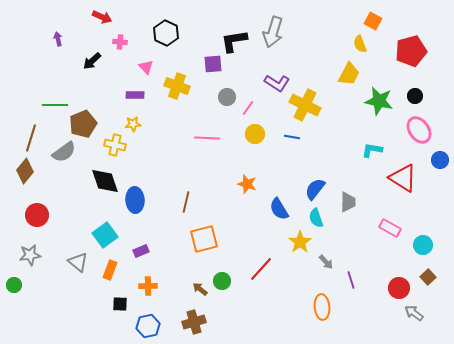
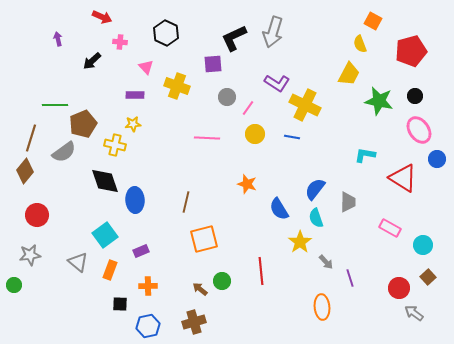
black L-shape at (234, 41): moved 3 px up; rotated 16 degrees counterclockwise
cyan L-shape at (372, 150): moved 7 px left, 5 px down
blue circle at (440, 160): moved 3 px left, 1 px up
red line at (261, 269): moved 2 px down; rotated 48 degrees counterclockwise
purple line at (351, 280): moved 1 px left, 2 px up
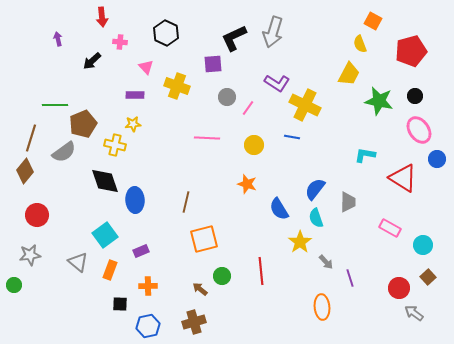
red arrow at (102, 17): rotated 60 degrees clockwise
yellow circle at (255, 134): moved 1 px left, 11 px down
green circle at (222, 281): moved 5 px up
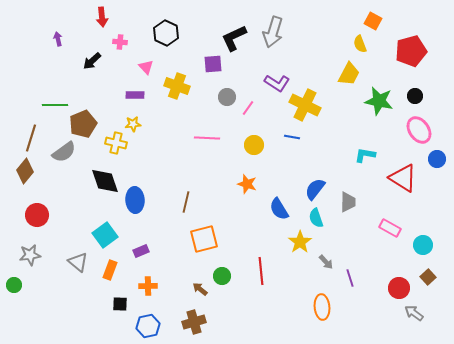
yellow cross at (115, 145): moved 1 px right, 2 px up
